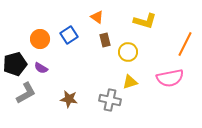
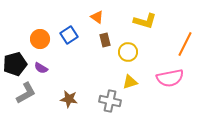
gray cross: moved 1 px down
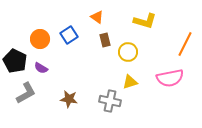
black pentagon: moved 3 px up; rotated 30 degrees counterclockwise
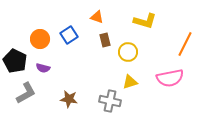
orange triangle: rotated 16 degrees counterclockwise
purple semicircle: moved 2 px right; rotated 16 degrees counterclockwise
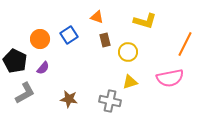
purple semicircle: rotated 64 degrees counterclockwise
gray L-shape: moved 1 px left
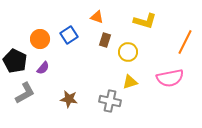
brown rectangle: rotated 32 degrees clockwise
orange line: moved 2 px up
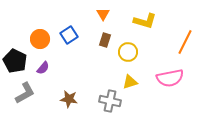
orange triangle: moved 6 px right, 3 px up; rotated 40 degrees clockwise
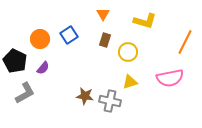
brown star: moved 16 px right, 3 px up
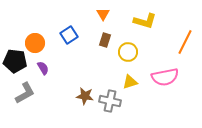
orange circle: moved 5 px left, 4 px down
black pentagon: rotated 20 degrees counterclockwise
purple semicircle: rotated 72 degrees counterclockwise
pink semicircle: moved 5 px left, 1 px up
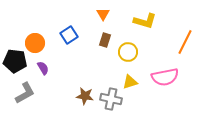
gray cross: moved 1 px right, 2 px up
